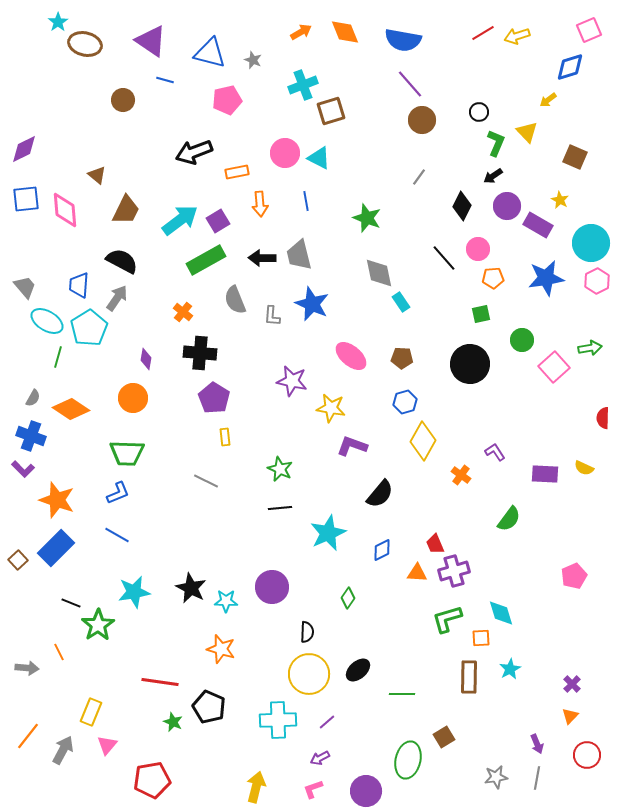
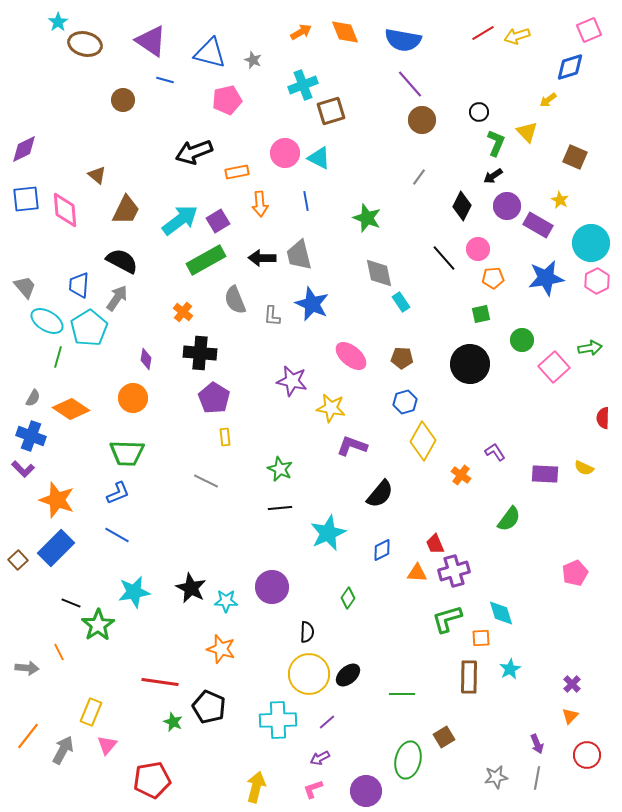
pink pentagon at (574, 576): moved 1 px right, 3 px up
black ellipse at (358, 670): moved 10 px left, 5 px down
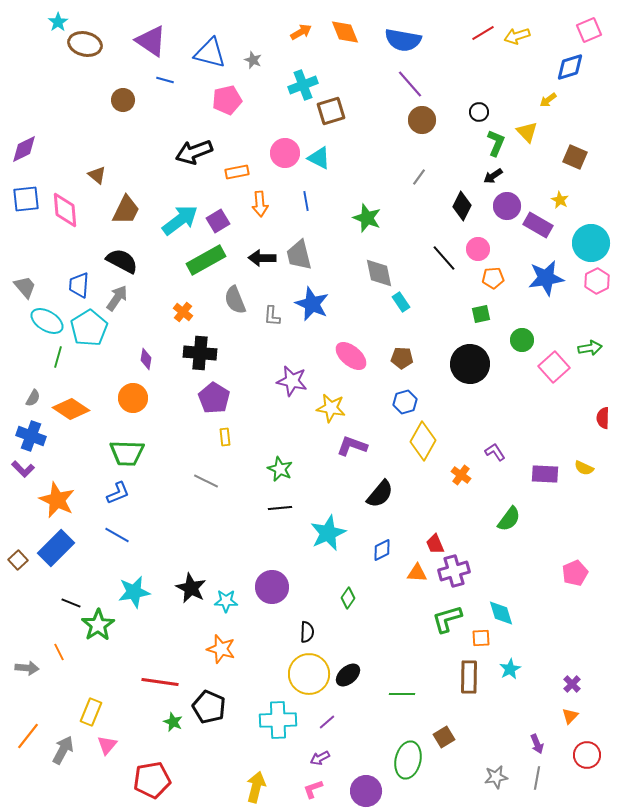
orange star at (57, 500): rotated 6 degrees clockwise
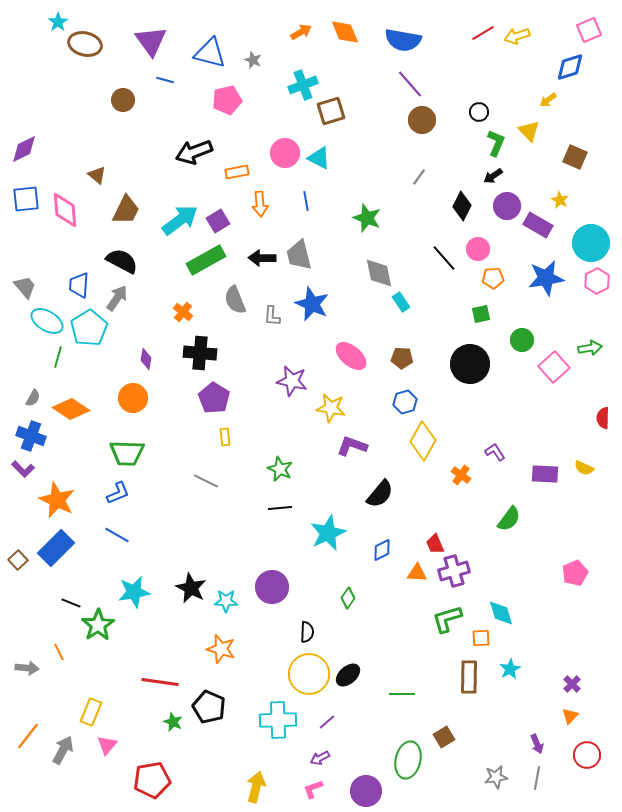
purple triangle at (151, 41): rotated 20 degrees clockwise
yellow triangle at (527, 132): moved 2 px right, 1 px up
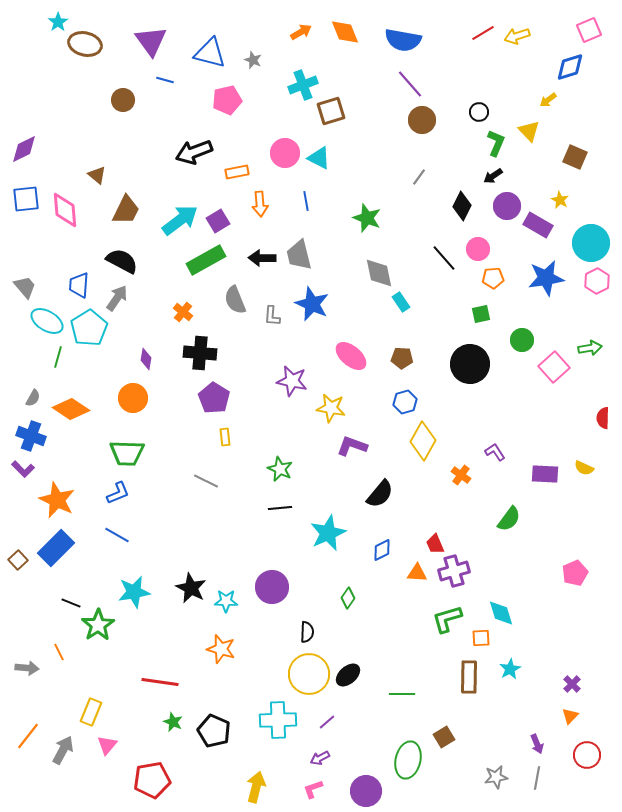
black pentagon at (209, 707): moved 5 px right, 24 px down
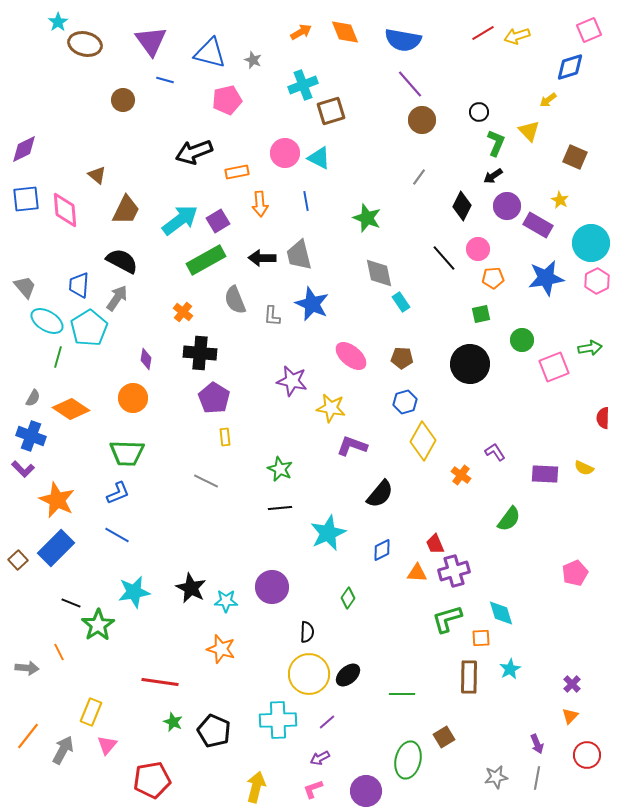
pink square at (554, 367): rotated 20 degrees clockwise
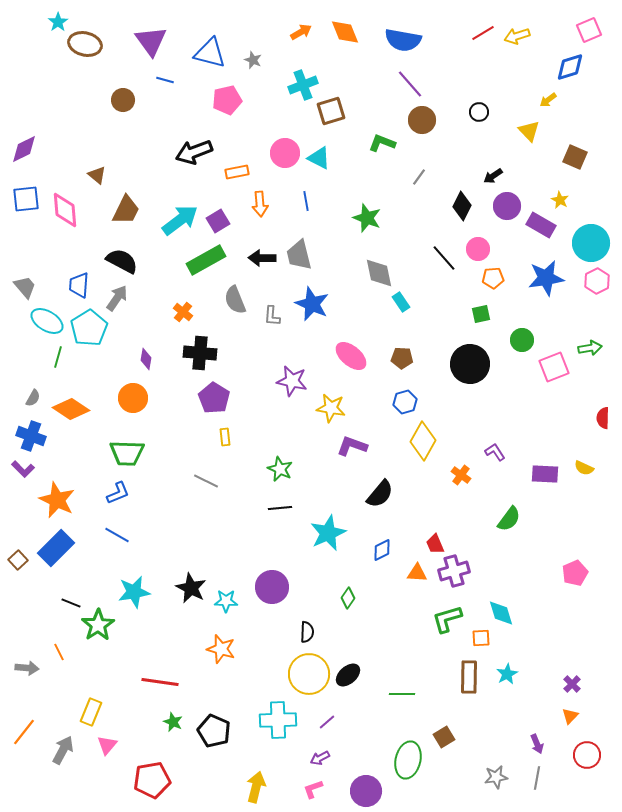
green L-shape at (496, 143): moved 114 px left; rotated 92 degrees counterclockwise
purple rectangle at (538, 225): moved 3 px right
cyan star at (510, 669): moved 3 px left, 5 px down
orange line at (28, 736): moved 4 px left, 4 px up
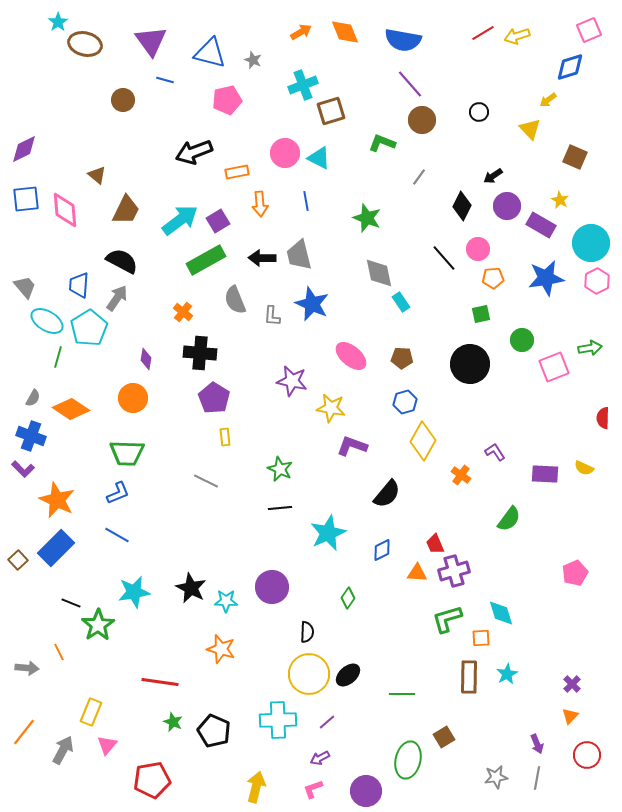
yellow triangle at (529, 131): moved 1 px right, 2 px up
black semicircle at (380, 494): moved 7 px right
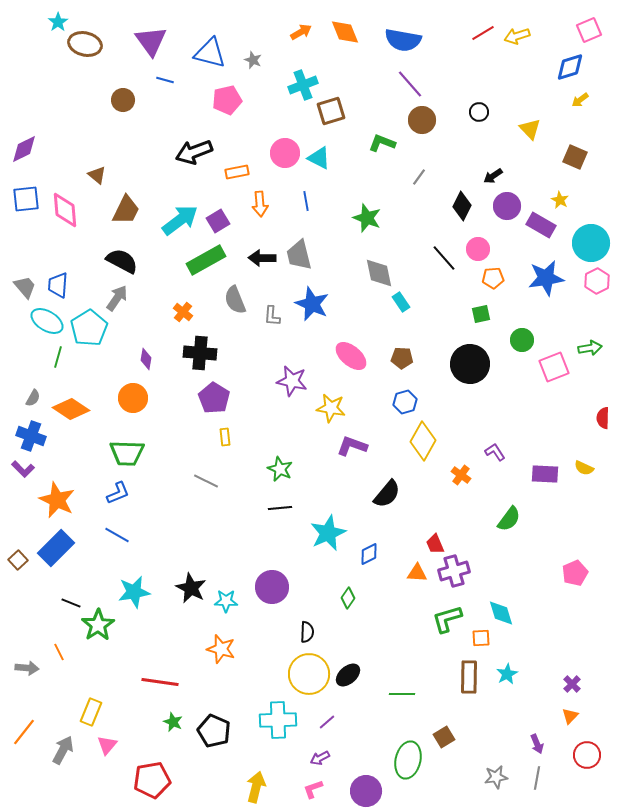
yellow arrow at (548, 100): moved 32 px right
blue trapezoid at (79, 285): moved 21 px left
blue diamond at (382, 550): moved 13 px left, 4 px down
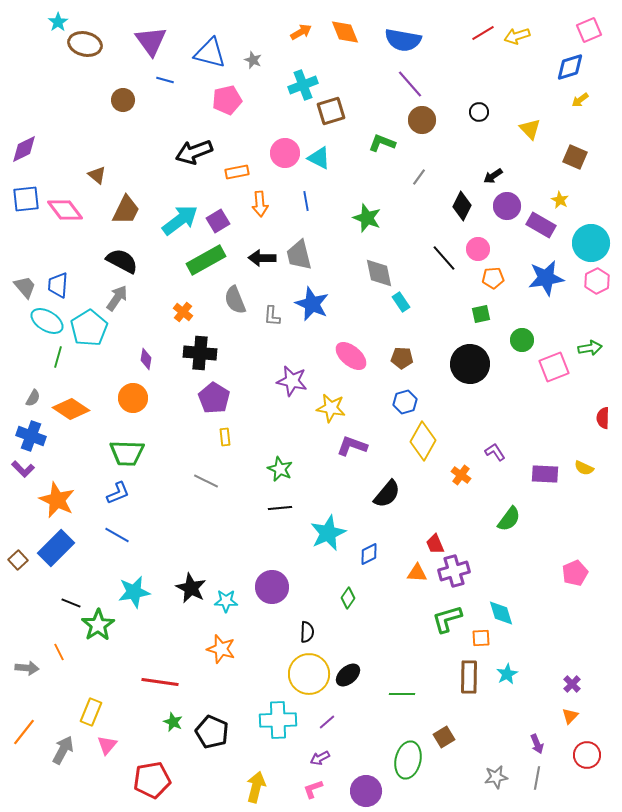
pink diamond at (65, 210): rotated 33 degrees counterclockwise
black pentagon at (214, 731): moved 2 px left, 1 px down
